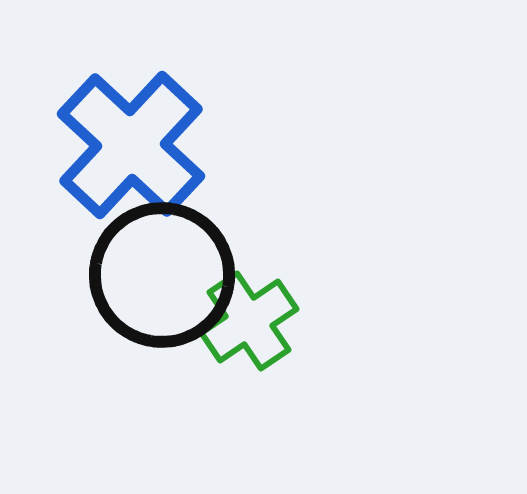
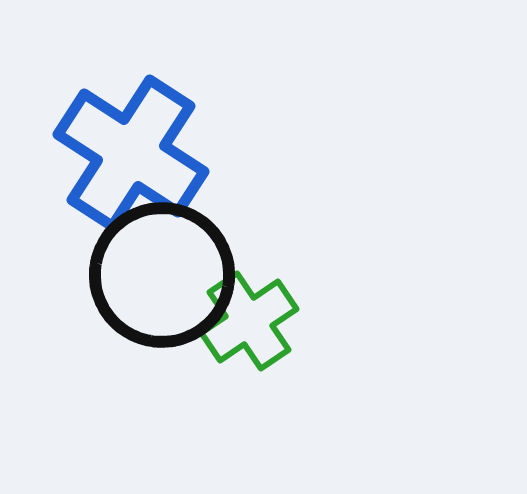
blue cross: moved 8 px down; rotated 10 degrees counterclockwise
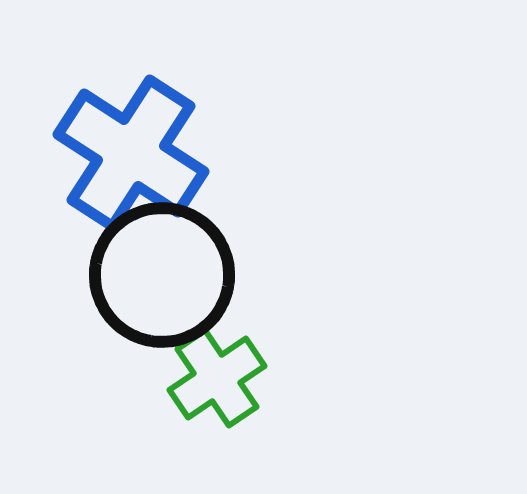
green cross: moved 32 px left, 57 px down
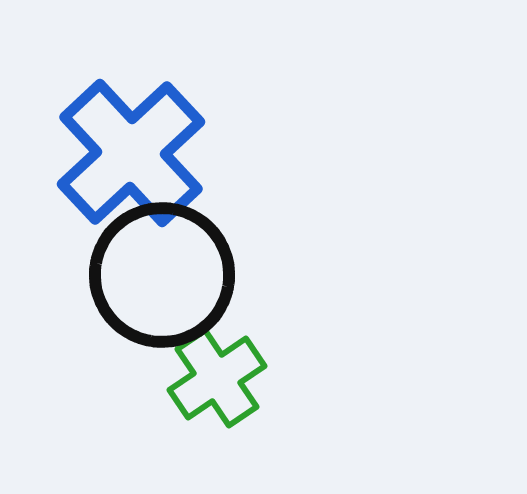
blue cross: rotated 14 degrees clockwise
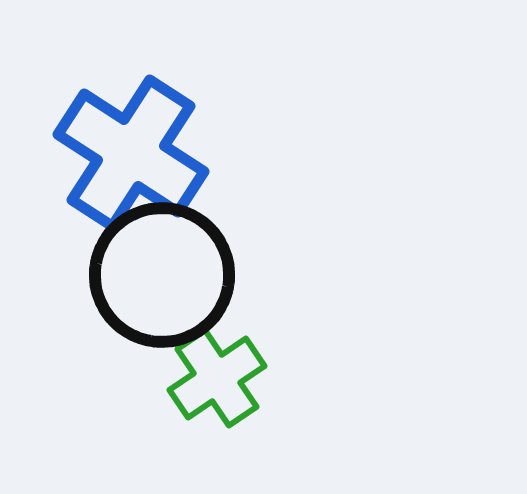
blue cross: rotated 14 degrees counterclockwise
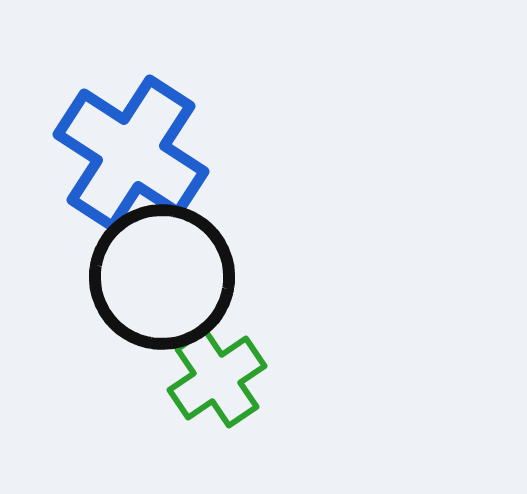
black circle: moved 2 px down
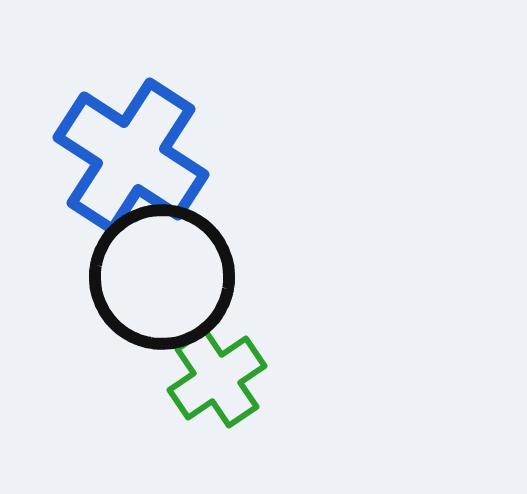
blue cross: moved 3 px down
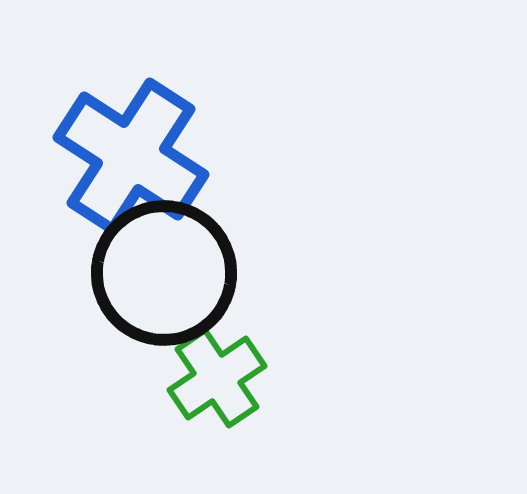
black circle: moved 2 px right, 4 px up
